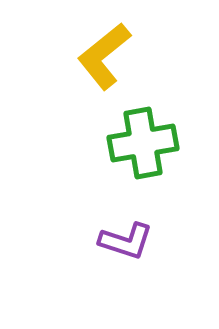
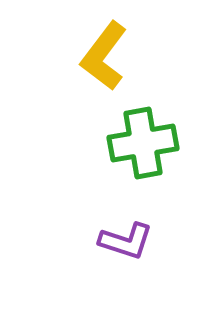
yellow L-shape: rotated 14 degrees counterclockwise
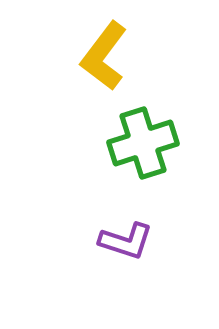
green cross: rotated 8 degrees counterclockwise
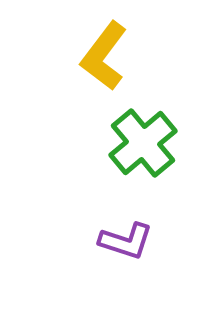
green cross: rotated 22 degrees counterclockwise
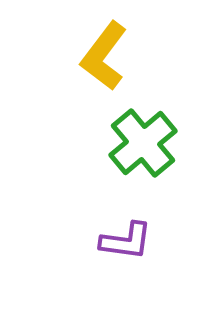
purple L-shape: rotated 10 degrees counterclockwise
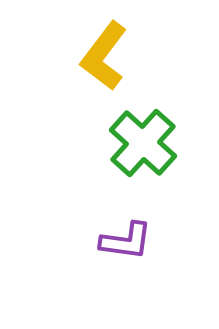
green cross: rotated 8 degrees counterclockwise
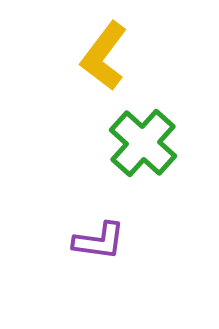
purple L-shape: moved 27 px left
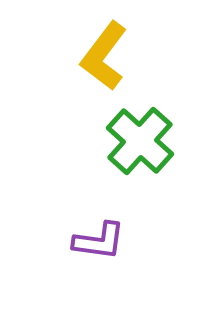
green cross: moved 3 px left, 2 px up
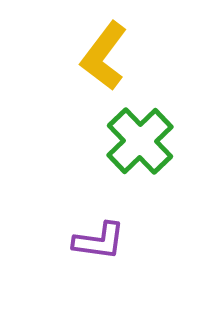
green cross: rotated 4 degrees clockwise
